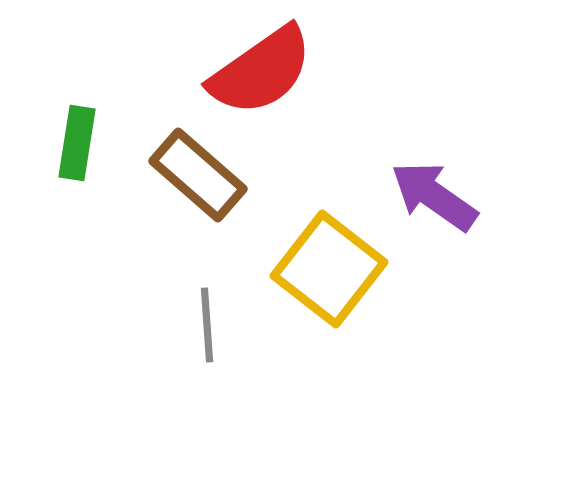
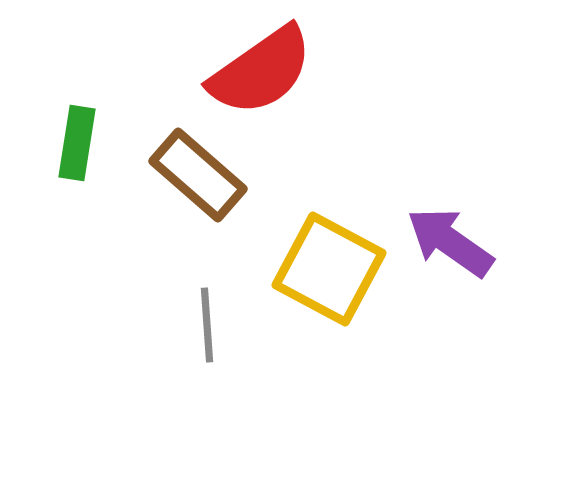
purple arrow: moved 16 px right, 46 px down
yellow square: rotated 10 degrees counterclockwise
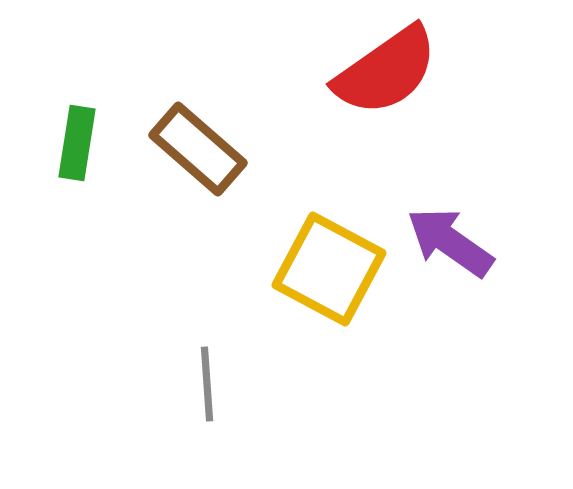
red semicircle: moved 125 px right
brown rectangle: moved 26 px up
gray line: moved 59 px down
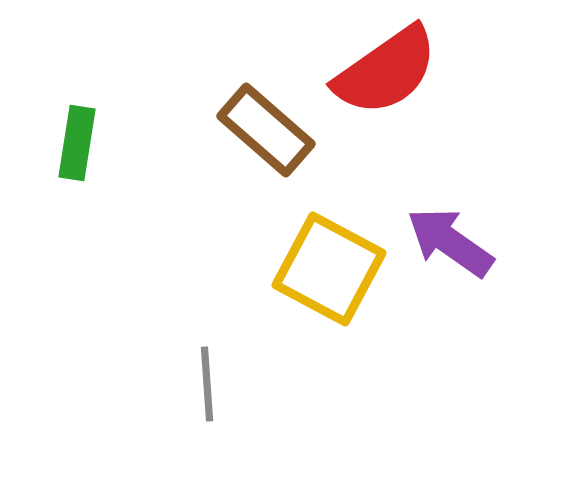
brown rectangle: moved 68 px right, 19 px up
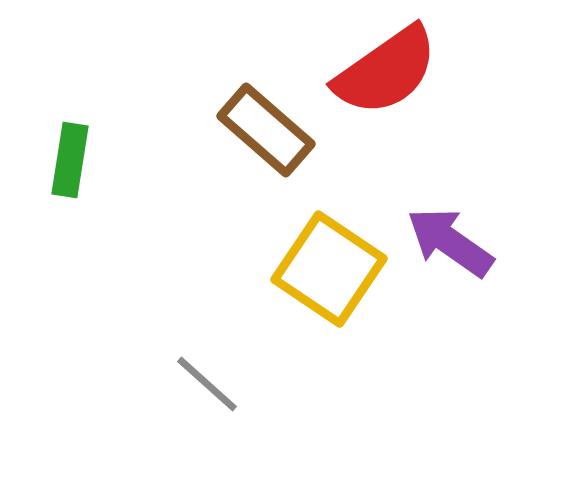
green rectangle: moved 7 px left, 17 px down
yellow square: rotated 6 degrees clockwise
gray line: rotated 44 degrees counterclockwise
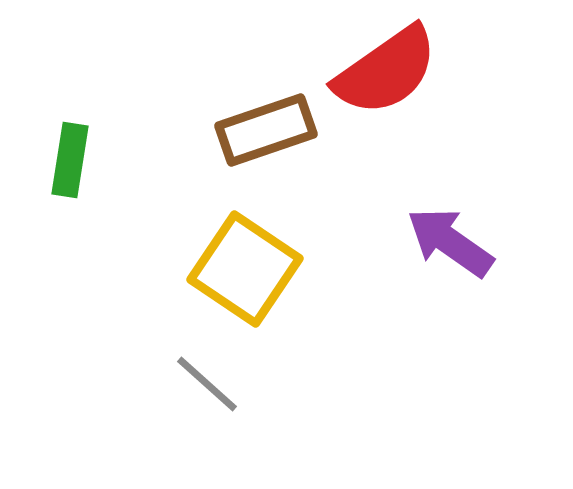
brown rectangle: rotated 60 degrees counterclockwise
yellow square: moved 84 px left
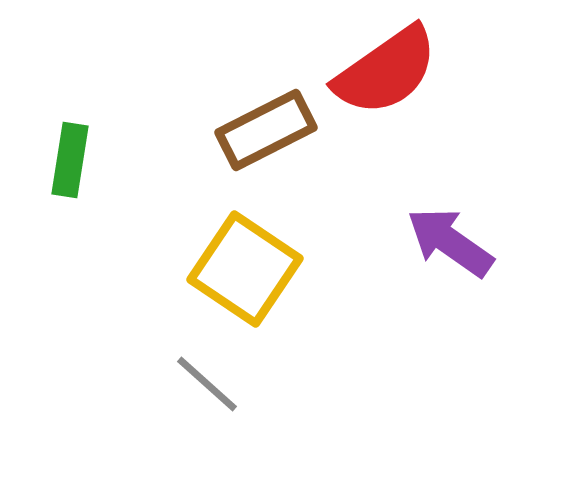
brown rectangle: rotated 8 degrees counterclockwise
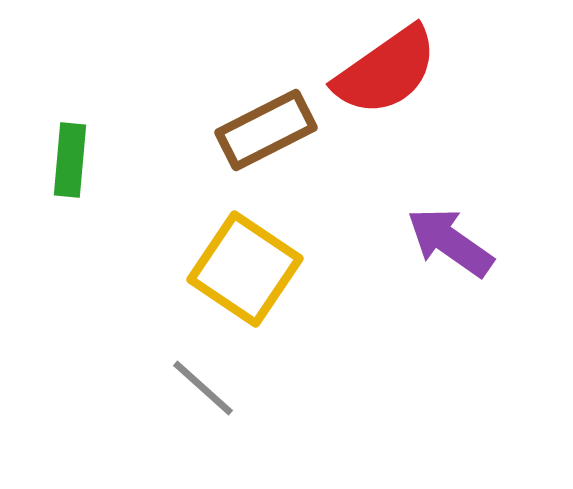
green rectangle: rotated 4 degrees counterclockwise
gray line: moved 4 px left, 4 px down
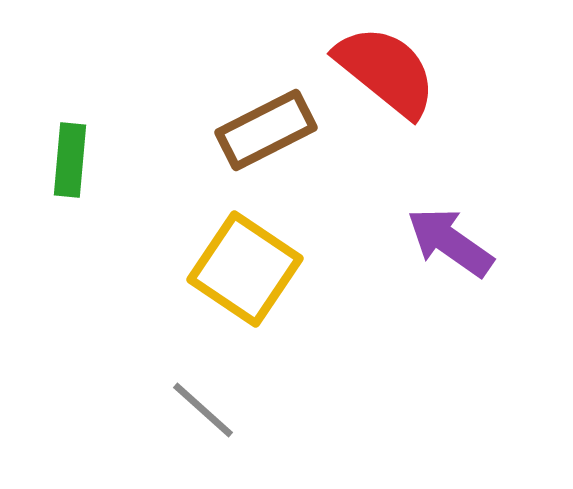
red semicircle: rotated 106 degrees counterclockwise
gray line: moved 22 px down
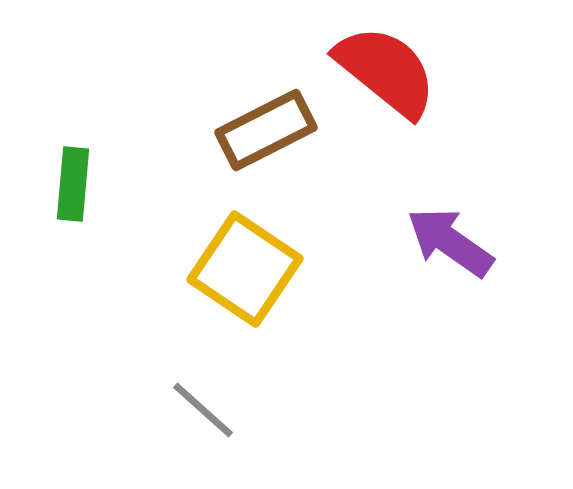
green rectangle: moved 3 px right, 24 px down
